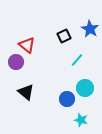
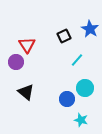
red triangle: rotated 18 degrees clockwise
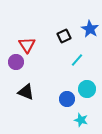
cyan circle: moved 2 px right, 1 px down
black triangle: rotated 18 degrees counterclockwise
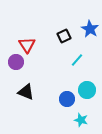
cyan circle: moved 1 px down
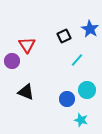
purple circle: moved 4 px left, 1 px up
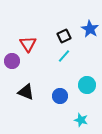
red triangle: moved 1 px right, 1 px up
cyan line: moved 13 px left, 4 px up
cyan circle: moved 5 px up
blue circle: moved 7 px left, 3 px up
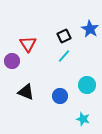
cyan star: moved 2 px right, 1 px up
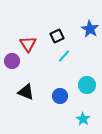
black square: moved 7 px left
cyan star: rotated 16 degrees clockwise
